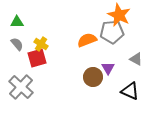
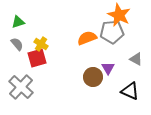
green triangle: moved 1 px right; rotated 16 degrees counterclockwise
orange semicircle: moved 2 px up
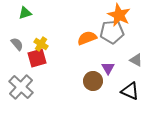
green triangle: moved 7 px right, 9 px up
gray triangle: moved 1 px down
brown circle: moved 4 px down
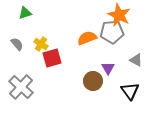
red square: moved 15 px right
black triangle: rotated 30 degrees clockwise
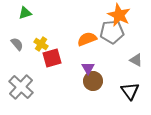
orange semicircle: moved 1 px down
purple triangle: moved 20 px left
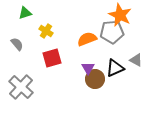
orange star: moved 1 px right
yellow cross: moved 5 px right, 13 px up
brown circle: moved 2 px right, 2 px up
black triangle: moved 15 px left, 23 px up; rotated 42 degrees clockwise
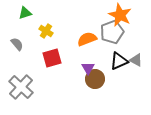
gray pentagon: rotated 15 degrees counterclockwise
black triangle: moved 4 px right, 7 px up
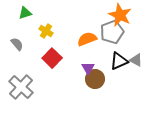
red square: rotated 30 degrees counterclockwise
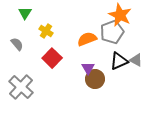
green triangle: rotated 40 degrees counterclockwise
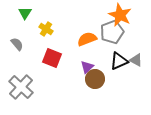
yellow cross: moved 2 px up
red square: rotated 24 degrees counterclockwise
purple triangle: moved 1 px left, 1 px up; rotated 16 degrees clockwise
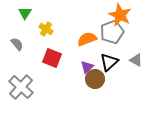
black triangle: moved 10 px left, 1 px down; rotated 18 degrees counterclockwise
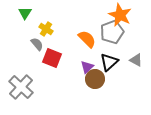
orange semicircle: rotated 66 degrees clockwise
gray semicircle: moved 20 px right
